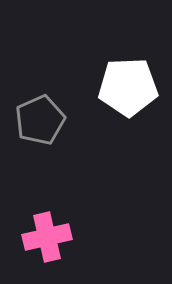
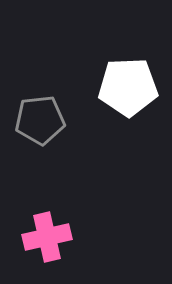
gray pentagon: rotated 18 degrees clockwise
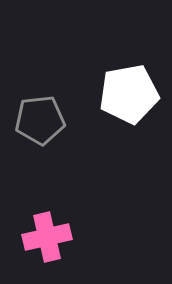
white pentagon: moved 1 px right, 7 px down; rotated 8 degrees counterclockwise
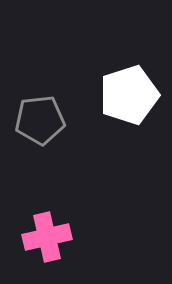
white pentagon: moved 1 px down; rotated 8 degrees counterclockwise
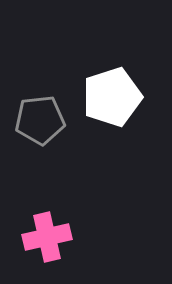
white pentagon: moved 17 px left, 2 px down
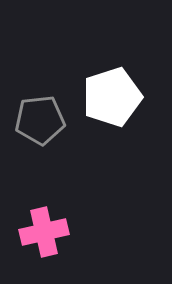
pink cross: moved 3 px left, 5 px up
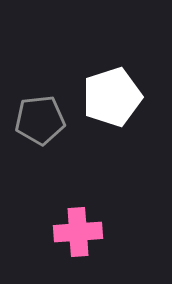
pink cross: moved 34 px right; rotated 9 degrees clockwise
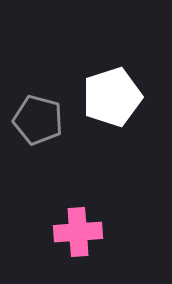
gray pentagon: moved 2 px left; rotated 21 degrees clockwise
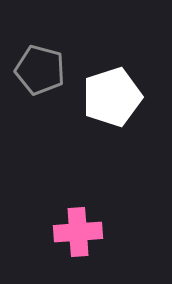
gray pentagon: moved 2 px right, 50 px up
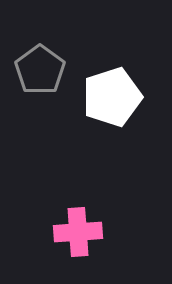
gray pentagon: rotated 21 degrees clockwise
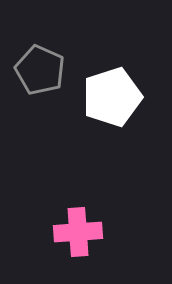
gray pentagon: rotated 12 degrees counterclockwise
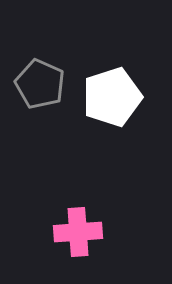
gray pentagon: moved 14 px down
